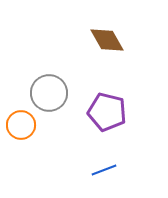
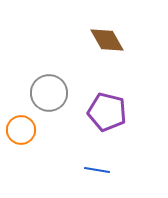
orange circle: moved 5 px down
blue line: moved 7 px left; rotated 30 degrees clockwise
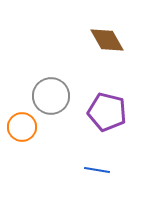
gray circle: moved 2 px right, 3 px down
orange circle: moved 1 px right, 3 px up
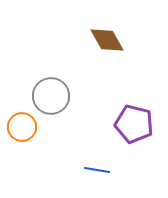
purple pentagon: moved 27 px right, 12 px down
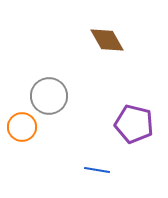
gray circle: moved 2 px left
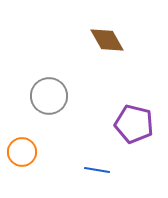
orange circle: moved 25 px down
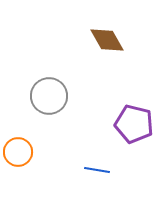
orange circle: moved 4 px left
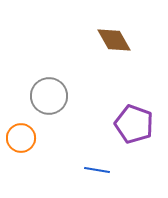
brown diamond: moved 7 px right
purple pentagon: rotated 6 degrees clockwise
orange circle: moved 3 px right, 14 px up
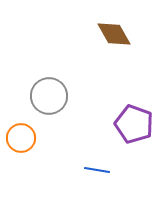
brown diamond: moved 6 px up
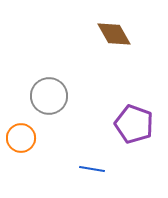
blue line: moved 5 px left, 1 px up
